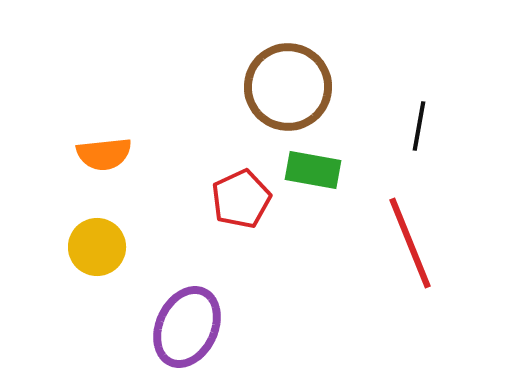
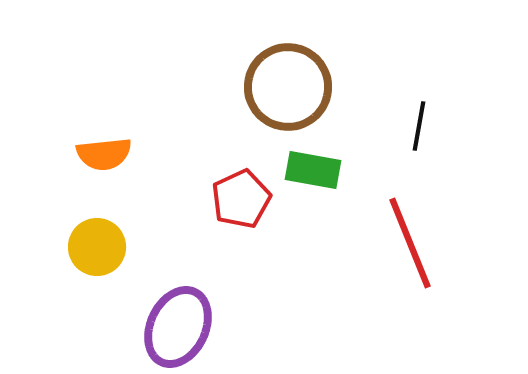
purple ellipse: moved 9 px left
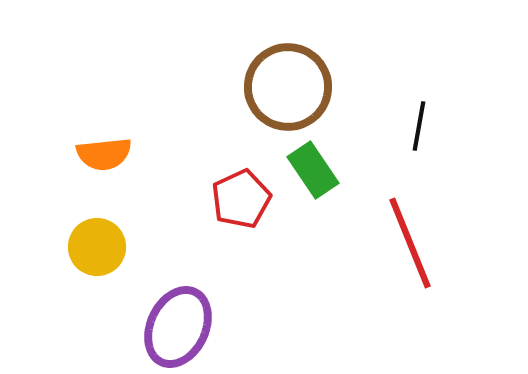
green rectangle: rotated 46 degrees clockwise
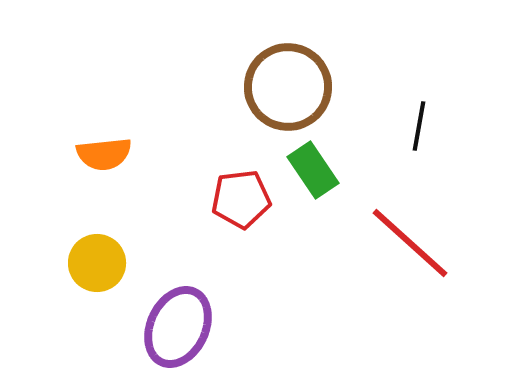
red pentagon: rotated 18 degrees clockwise
red line: rotated 26 degrees counterclockwise
yellow circle: moved 16 px down
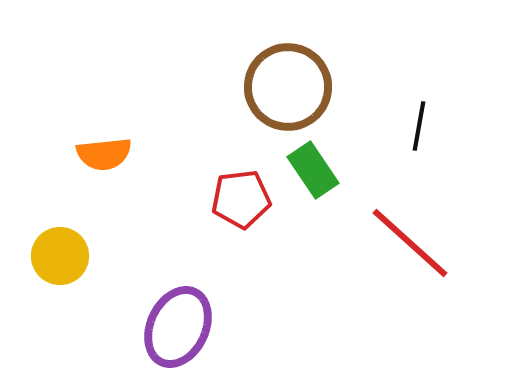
yellow circle: moved 37 px left, 7 px up
